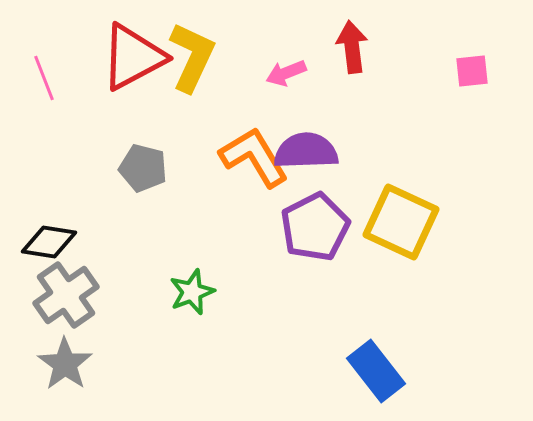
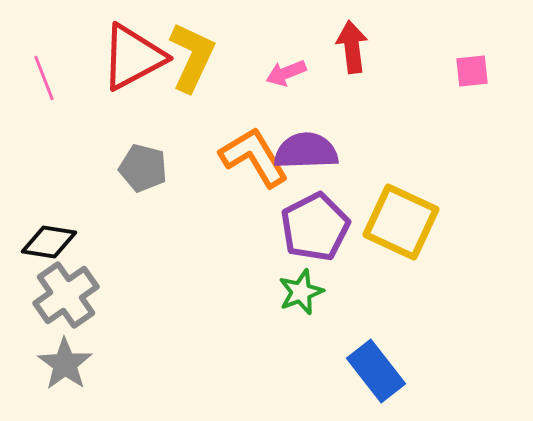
green star: moved 109 px right
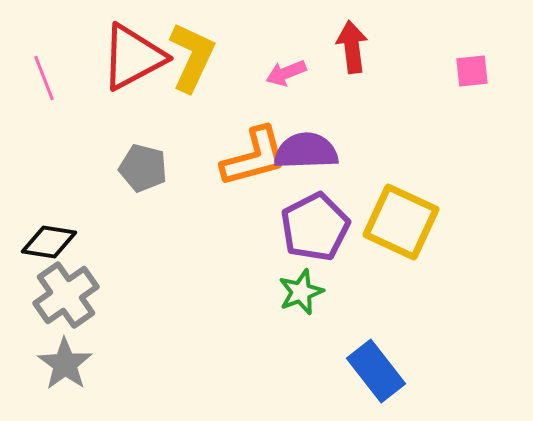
orange L-shape: rotated 106 degrees clockwise
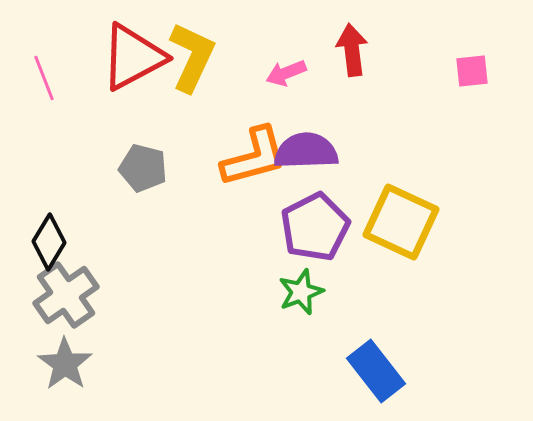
red arrow: moved 3 px down
black diamond: rotated 68 degrees counterclockwise
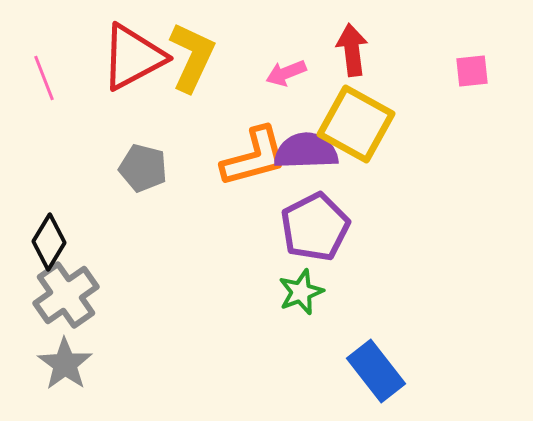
yellow square: moved 45 px left, 98 px up; rotated 4 degrees clockwise
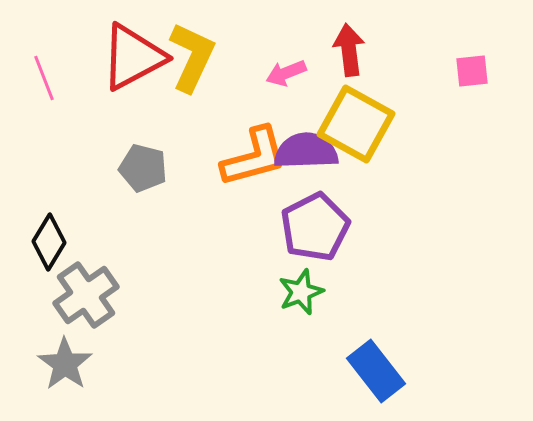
red arrow: moved 3 px left
gray cross: moved 20 px right
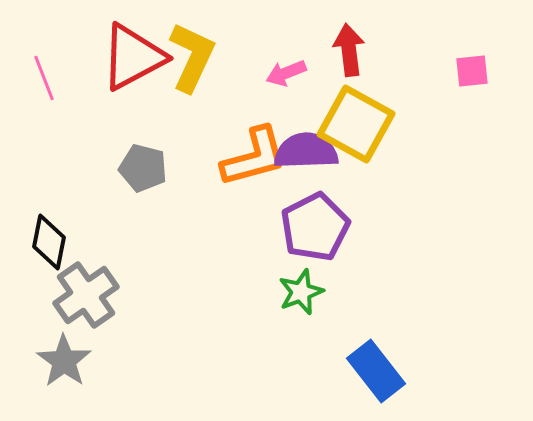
black diamond: rotated 20 degrees counterclockwise
gray star: moved 1 px left, 3 px up
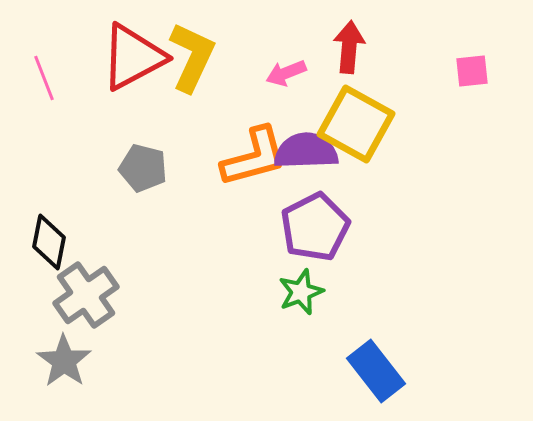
red arrow: moved 3 px up; rotated 12 degrees clockwise
